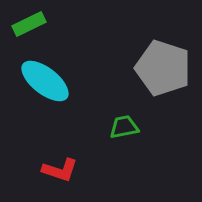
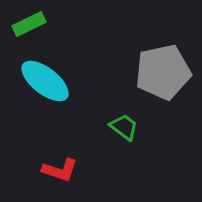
gray pentagon: moved 4 px down; rotated 30 degrees counterclockwise
green trapezoid: rotated 48 degrees clockwise
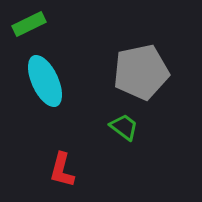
gray pentagon: moved 22 px left
cyan ellipse: rotated 27 degrees clockwise
red L-shape: moved 2 px right; rotated 87 degrees clockwise
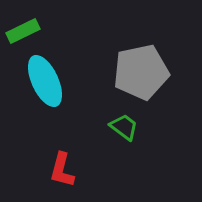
green rectangle: moved 6 px left, 7 px down
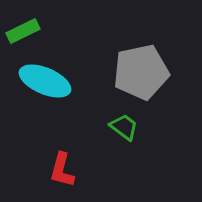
cyan ellipse: rotated 42 degrees counterclockwise
